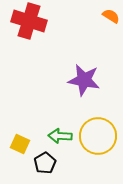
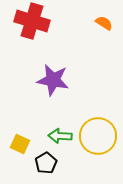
orange semicircle: moved 7 px left, 7 px down
red cross: moved 3 px right
purple star: moved 31 px left
black pentagon: moved 1 px right
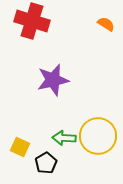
orange semicircle: moved 2 px right, 1 px down
purple star: rotated 24 degrees counterclockwise
green arrow: moved 4 px right, 2 px down
yellow square: moved 3 px down
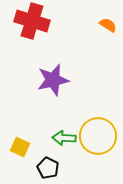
orange semicircle: moved 2 px right, 1 px down
black pentagon: moved 2 px right, 5 px down; rotated 15 degrees counterclockwise
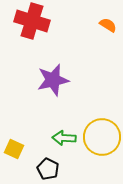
yellow circle: moved 4 px right, 1 px down
yellow square: moved 6 px left, 2 px down
black pentagon: moved 1 px down
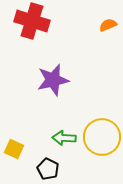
orange semicircle: rotated 54 degrees counterclockwise
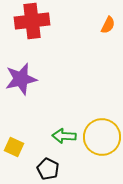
red cross: rotated 24 degrees counterclockwise
orange semicircle: rotated 138 degrees clockwise
purple star: moved 32 px left, 1 px up
green arrow: moved 2 px up
yellow square: moved 2 px up
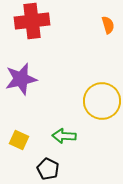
orange semicircle: rotated 42 degrees counterclockwise
yellow circle: moved 36 px up
yellow square: moved 5 px right, 7 px up
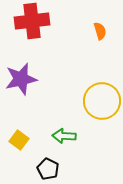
orange semicircle: moved 8 px left, 6 px down
yellow square: rotated 12 degrees clockwise
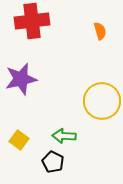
black pentagon: moved 5 px right, 7 px up
